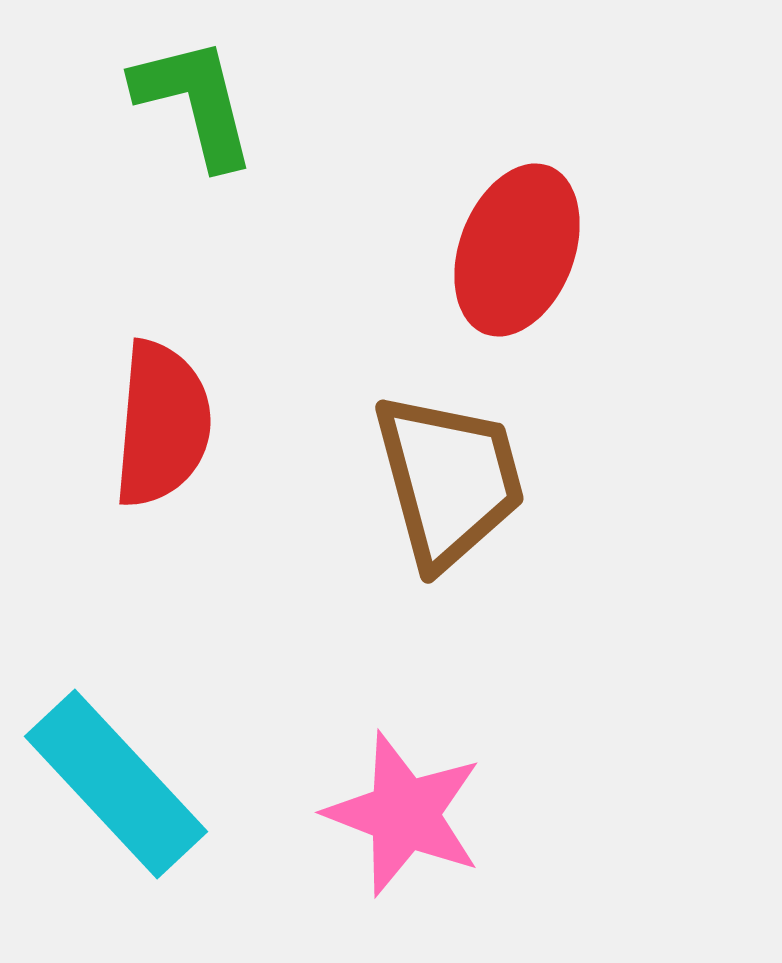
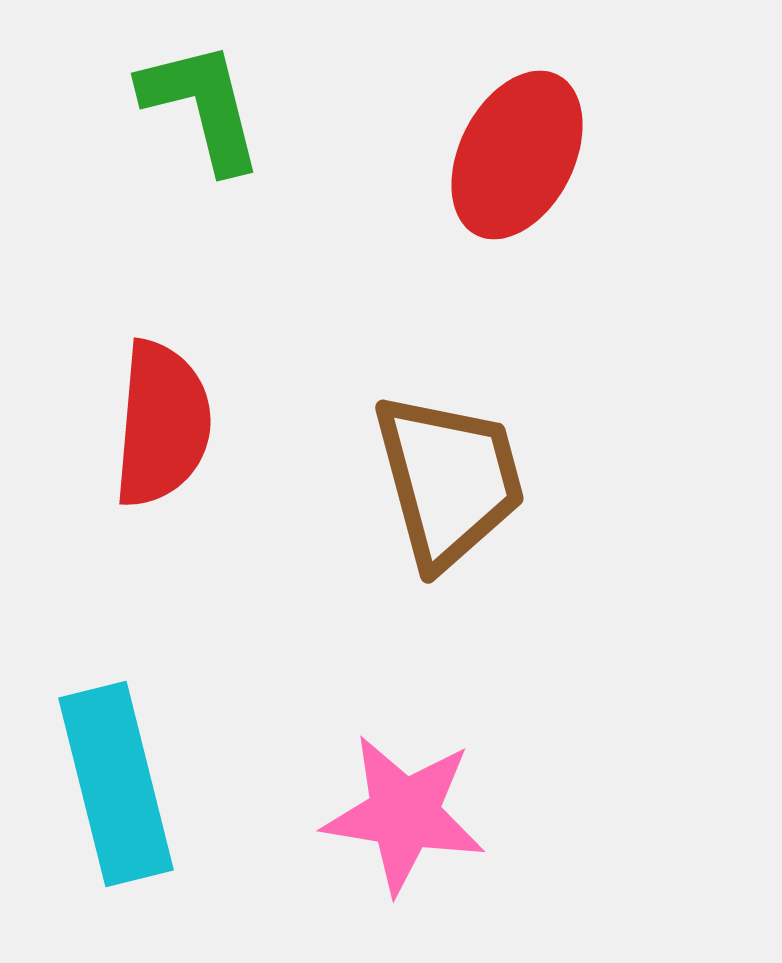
green L-shape: moved 7 px right, 4 px down
red ellipse: moved 95 px up; rotated 6 degrees clockwise
cyan rectangle: rotated 29 degrees clockwise
pink star: rotated 12 degrees counterclockwise
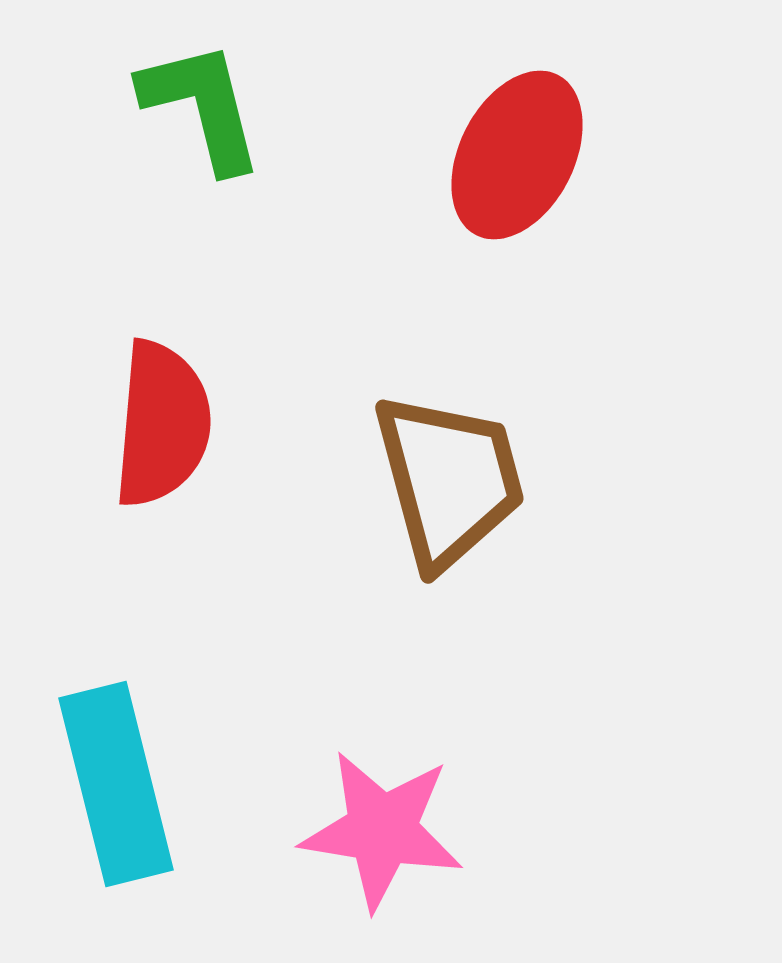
pink star: moved 22 px left, 16 px down
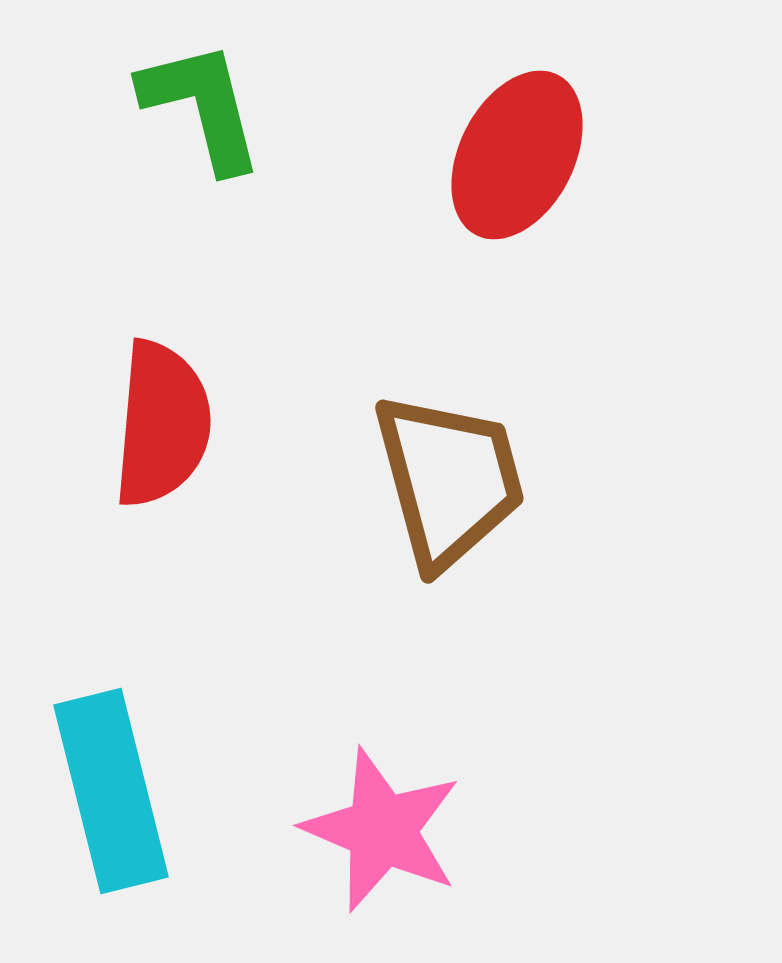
cyan rectangle: moved 5 px left, 7 px down
pink star: rotated 14 degrees clockwise
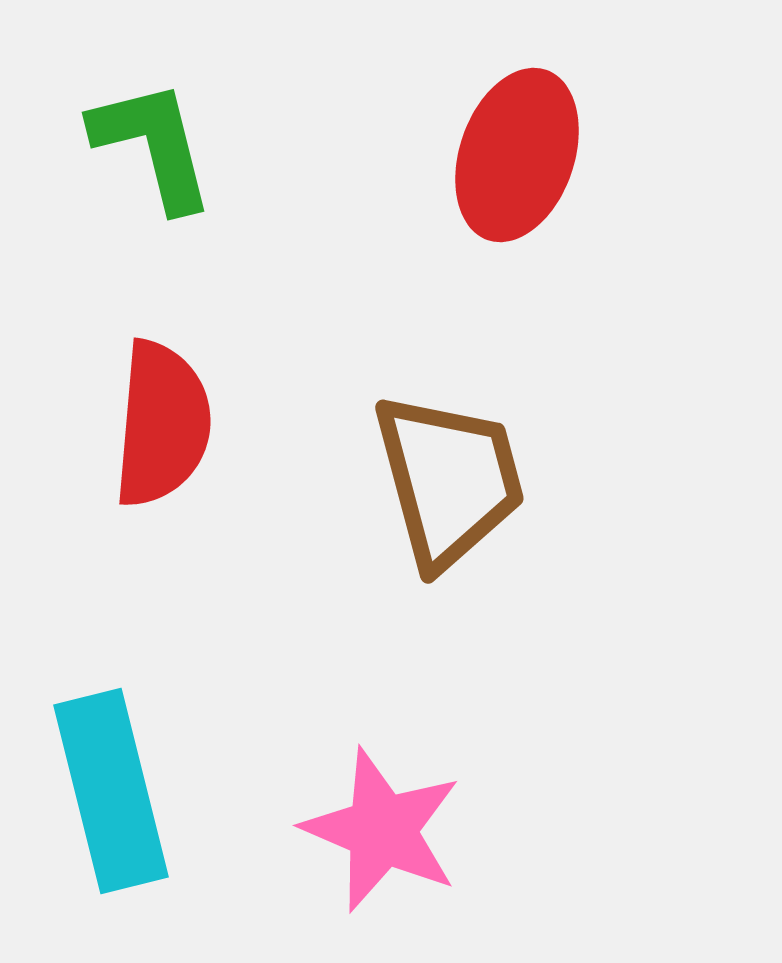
green L-shape: moved 49 px left, 39 px down
red ellipse: rotated 8 degrees counterclockwise
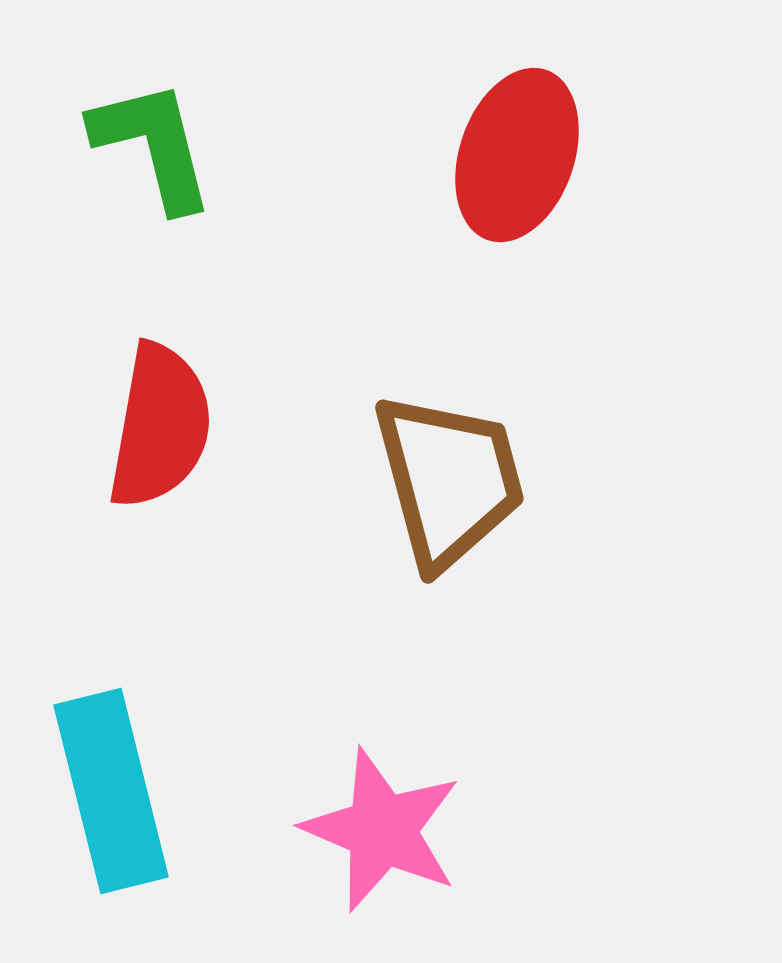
red semicircle: moved 2 px left, 2 px down; rotated 5 degrees clockwise
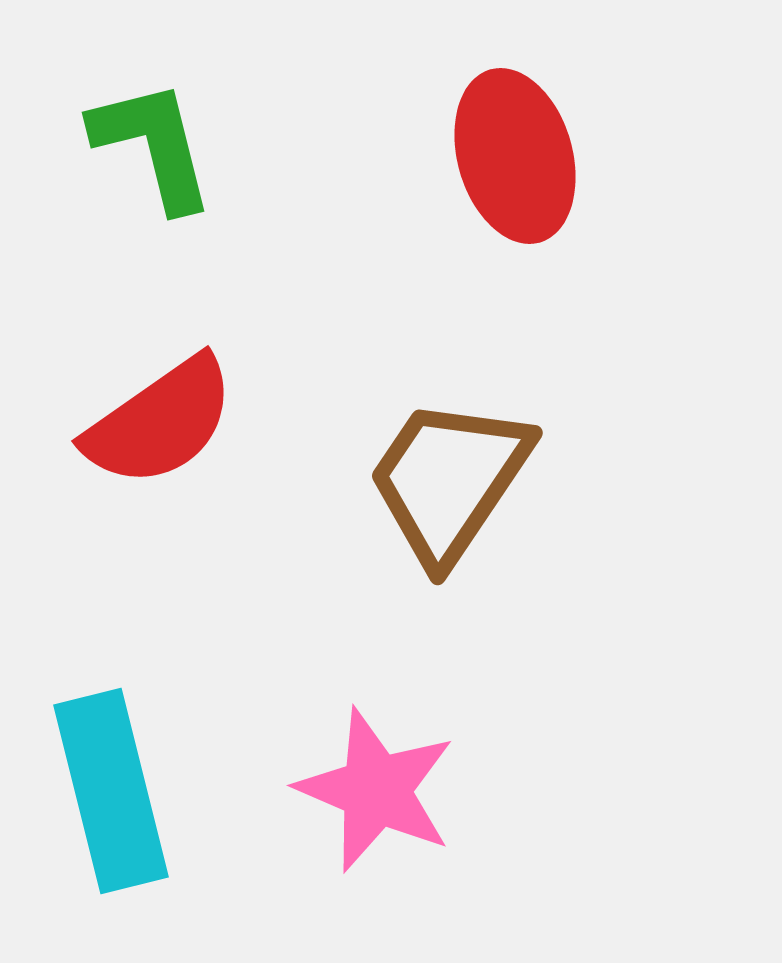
red ellipse: moved 2 px left, 1 px down; rotated 35 degrees counterclockwise
red semicircle: moved 4 px up; rotated 45 degrees clockwise
brown trapezoid: rotated 131 degrees counterclockwise
pink star: moved 6 px left, 40 px up
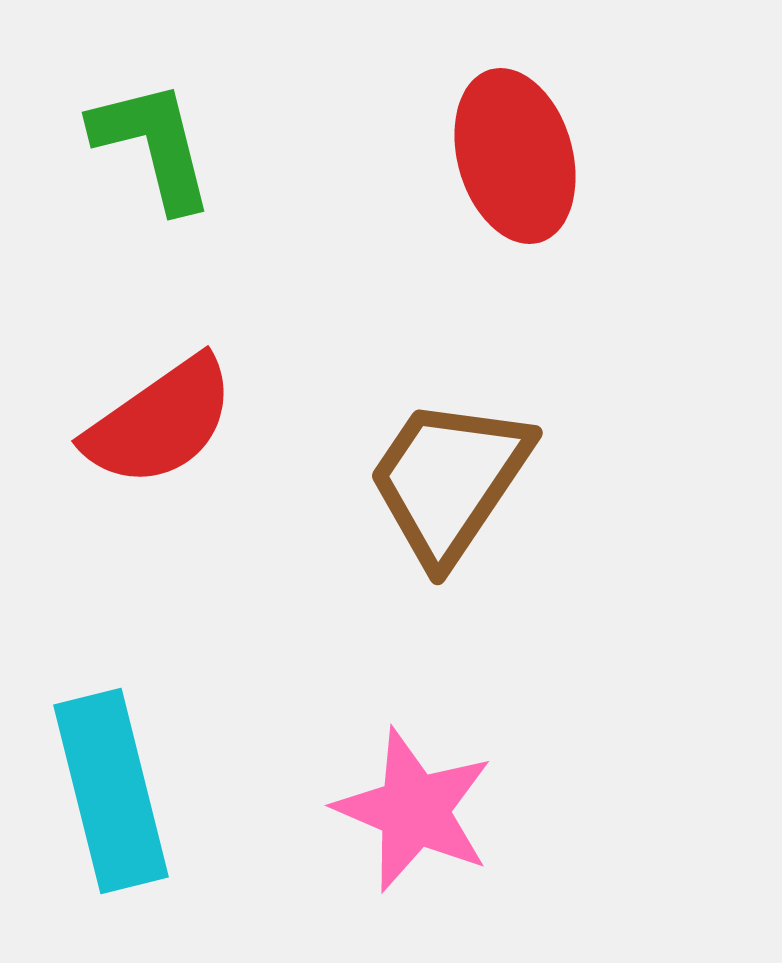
pink star: moved 38 px right, 20 px down
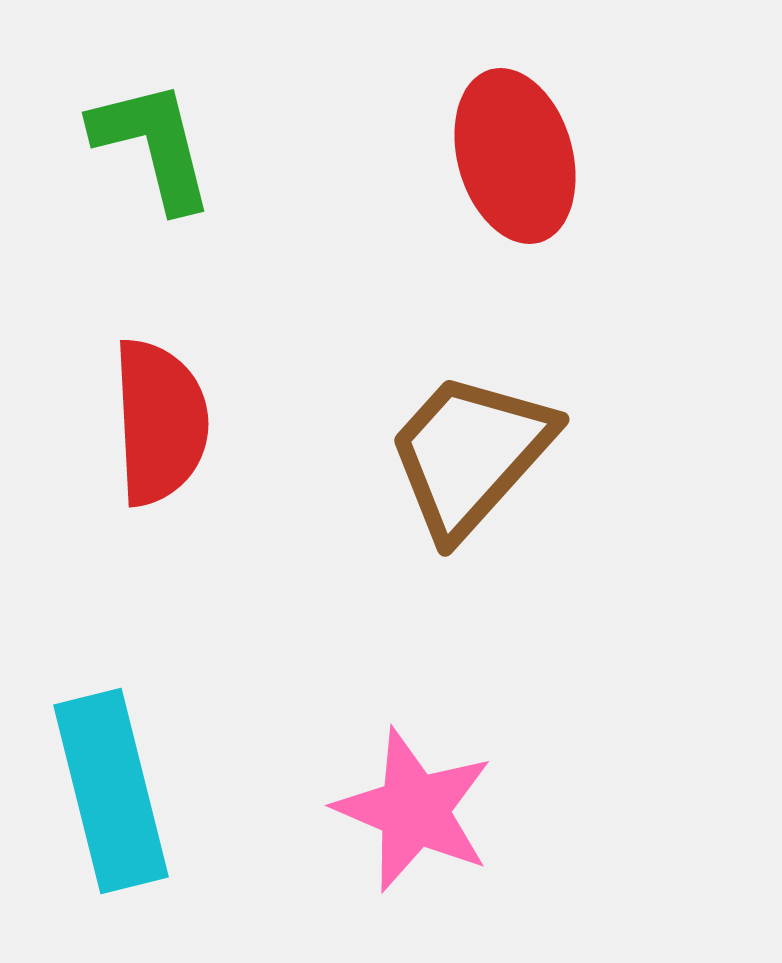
red semicircle: rotated 58 degrees counterclockwise
brown trapezoid: moved 21 px right, 26 px up; rotated 8 degrees clockwise
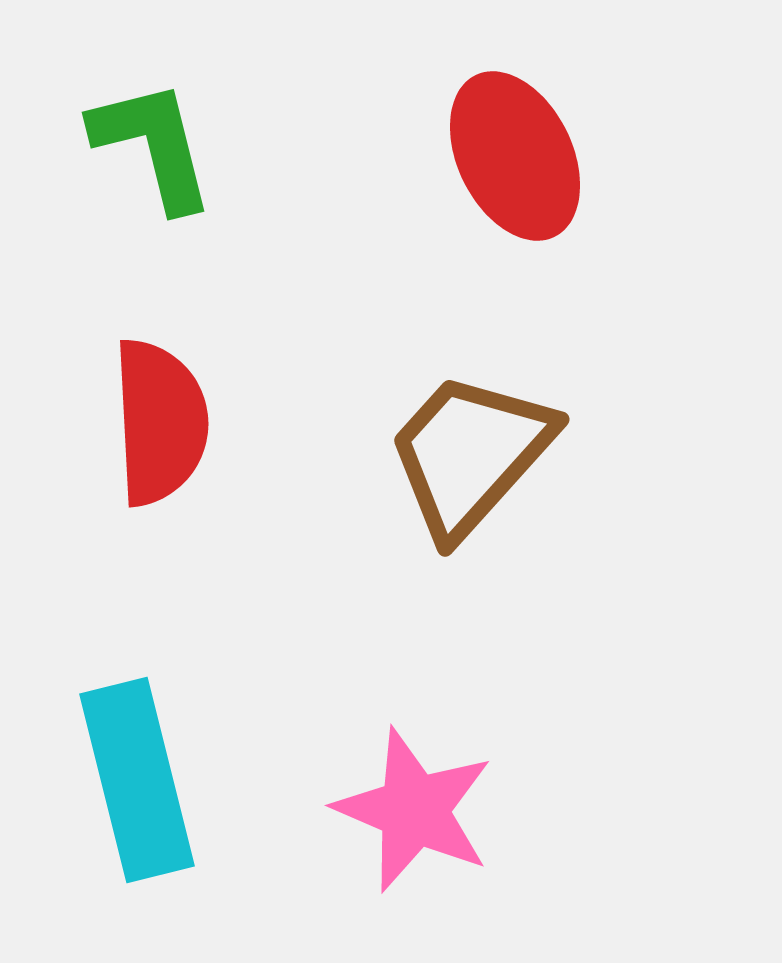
red ellipse: rotated 10 degrees counterclockwise
cyan rectangle: moved 26 px right, 11 px up
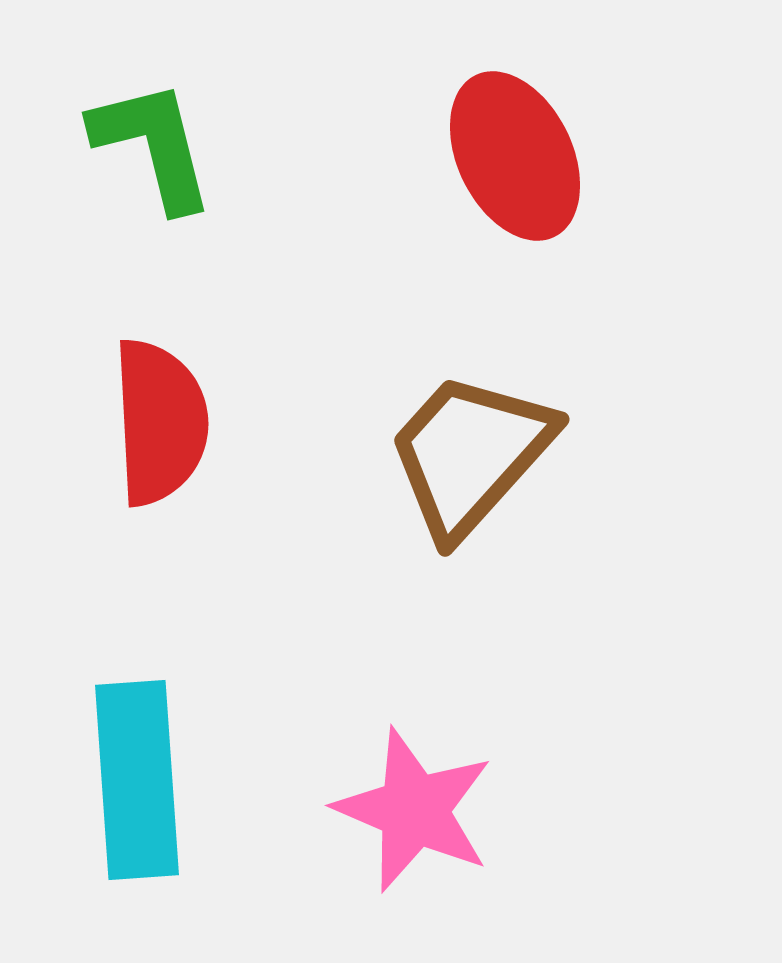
cyan rectangle: rotated 10 degrees clockwise
